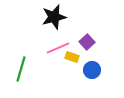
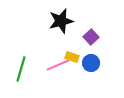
black star: moved 7 px right, 4 px down
purple square: moved 4 px right, 5 px up
pink line: moved 17 px down
blue circle: moved 1 px left, 7 px up
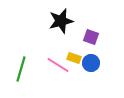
purple square: rotated 28 degrees counterclockwise
yellow rectangle: moved 2 px right, 1 px down
pink line: rotated 55 degrees clockwise
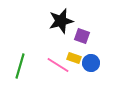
purple square: moved 9 px left, 1 px up
green line: moved 1 px left, 3 px up
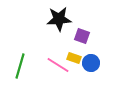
black star: moved 2 px left, 2 px up; rotated 10 degrees clockwise
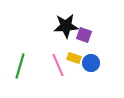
black star: moved 7 px right, 7 px down
purple square: moved 2 px right, 1 px up
pink line: rotated 35 degrees clockwise
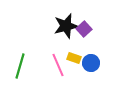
black star: rotated 10 degrees counterclockwise
purple square: moved 6 px up; rotated 28 degrees clockwise
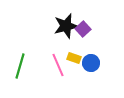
purple square: moved 1 px left
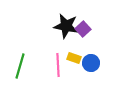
black star: rotated 25 degrees clockwise
pink line: rotated 20 degrees clockwise
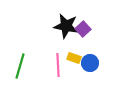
blue circle: moved 1 px left
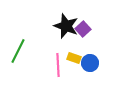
black star: rotated 10 degrees clockwise
green line: moved 2 px left, 15 px up; rotated 10 degrees clockwise
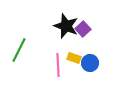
green line: moved 1 px right, 1 px up
